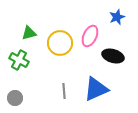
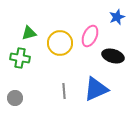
green cross: moved 1 px right, 2 px up; rotated 18 degrees counterclockwise
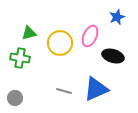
gray line: rotated 70 degrees counterclockwise
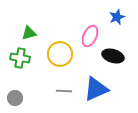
yellow circle: moved 11 px down
gray line: rotated 14 degrees counterclockwise
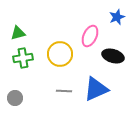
green triangle: moved 11 px left
green cross: moved 3 px right; rotated 18 degrees counterclockwise
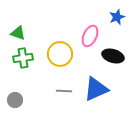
green triangle: rotated 35 degrees clockwise
gray circle: moved 2 px down
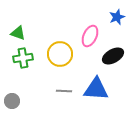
black ellipse: rotated 45 degrees counterclockwise
blue triangle: rotated 28 degrees clockwise
gray circle: moved 3 px left, 1 px down
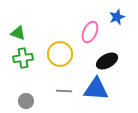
pink ellipse: moved 4 px up
black ellipse: moved 6 px left, 5 px down
gray circle: moved 14 px right
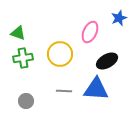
blue star: moved 2 px right, 1 px down
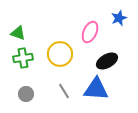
gray line: rotated 56 degrees clockwise
gray circle: moved 7 px up
